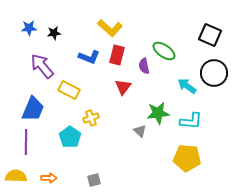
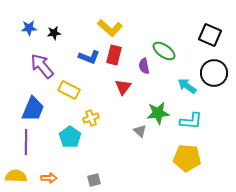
red rectangle: moved 3 px left
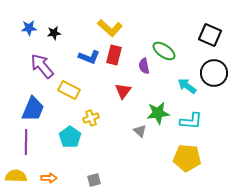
red triangle: moved 4 px down
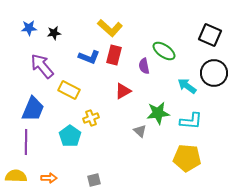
red triangle: rotated 24 degrees clockwise
cyan pentagon: moved 1 px up
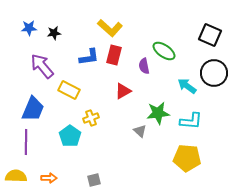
blue L-shape: rotated 30 degrees counterclockwise
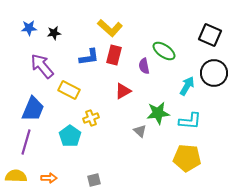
cyan arrow: rotated 84 degrees clockwise
cyan L-shape: moved 1 px left
purple line: rotated 15 degrees clockwise
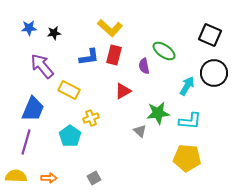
gray square: moved 2 px up; rotated 16 degrees counterclockwise
